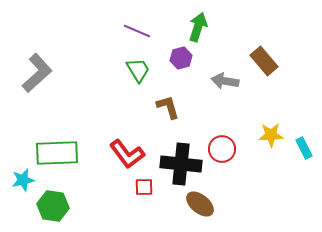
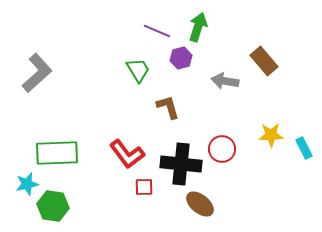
purple line: moved 20 px right
cyan star: moved 4 px right, 4 px down
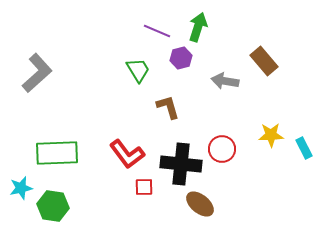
cyan star: moved 6 px left, 4 px down
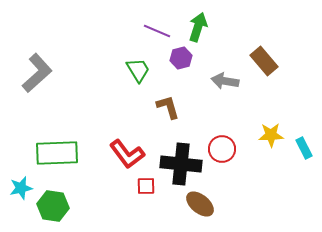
red square: moved 2 px right, 1 px up
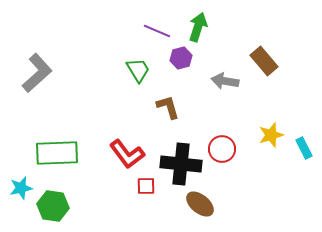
yellow star: rotated 15 degrees counterclockwise
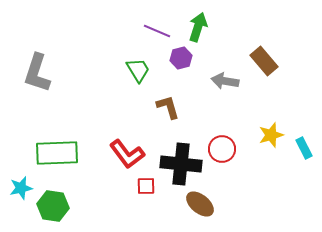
gray L-shape: rotated 150 degrees clockwise
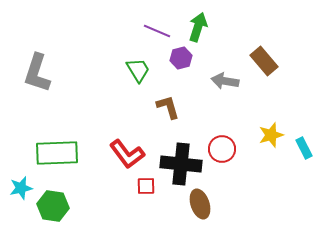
brown ellipse: rotated 32 degrees clockwise
